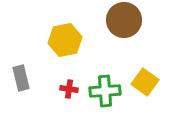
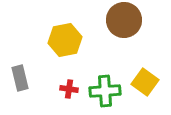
gray rectangle: moved 1 px left
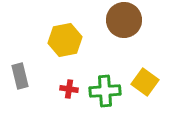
gray rectangle: moved 2 px up
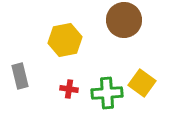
yellow square: moved 3 px left, 1 px down
green cross: moved 2 px right, 2 px down
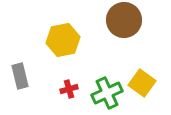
yellow hexagon: moved 2 px left
red cross: rotated 24 degrees counterclockwise
green cross: rotated 20 degrees counterclockwise
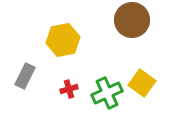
brown circle: moved 8 px right
gray rectangle: moved 5 px right; rotated 40 degrees clockwise
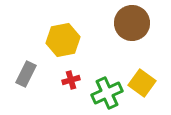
brown circle: moved 3 px down
gray rectangle: moved 1 px right, 2 px up
red cross: moved 2 px right, 9 px up
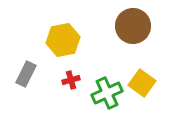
brown circle: moved 1 px right, 3 px down
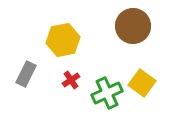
red cross: rotated 18 degrees counterclockwise
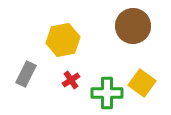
green cross: rotated 24 degrees clockwise
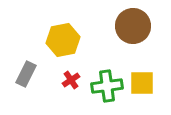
yellow square: rotated 36 degrees counterclockwise
green cross: moved 7 px up; rotated 8 degrees counterclockwise
